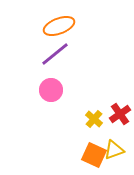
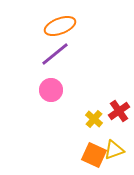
orange ellipse: moved 1 px right
red cross: moved 1 px left, 3 px up
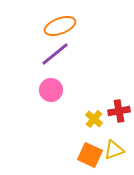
red cross: rotated 25 degrees clockwise
orange square: moved 4 px left
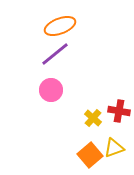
red cross: rotated 20 degrees clockwise
yellow cross: moved 1 px left, 1 px up
yellow triangle: moved 2 px up
orange square: rotated 25 degrees clockwise
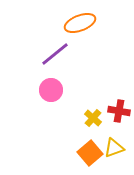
orange ellipse: moved 20 px right, 3 px up
orange square: moved 2 px up
